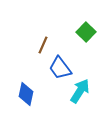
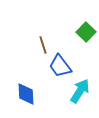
brown line: rotated 42 degrees counterclockwise
blue trapezoid: moved 2 px up
blue diamond: rotated 15 degrees counterclockwise
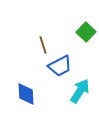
blue trapezoid: rotated 80 degrees counterclockwise
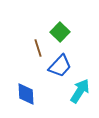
green square: moved 26 px left
brown line: moved 5 px left, 3 px down
blue trapezoid: rotated 20 degrees counterclockwise
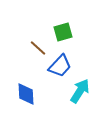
green square: moved 3 px right; rotated 30 degrees clockwise
brown line: rotated 30 degrees counterclockwise
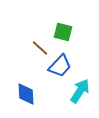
green square: rotated 30 degrees clockwise
brown line: moved 2 px right
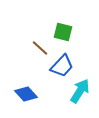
blue trapezoid: moved 2 px right
blue diamond: rotated 40 degrees counterclockwise
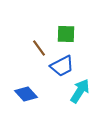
green square: moved 3 px right, 2 px down; rotated 12 degrees counterclockwise
brown line: moved 1 px left; rotated 12 degrees clockwise
blue trapezoid: rotated 20 degrees clockwise
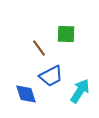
blue trapezoid: moved 11 px left, 10 px down
blue diamond: rotated 25 degrees clockwise
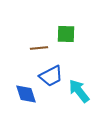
brown line: rotated 60 degrees counterclockwise
cyan arrow: moved 1 px left; rotated 70 degrees counterclockwise
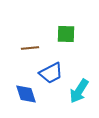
brown line: moved 9 px left
blue trapezoid: moved 3 px up
cyan arrow: rotated 110 degrees counterclockwise
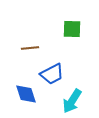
green square: moved 6 px right, 5 px up
blue trapezoid: moved 1 px right, 1 px down
cyan arrow: moved 7 px left, 10 px down
